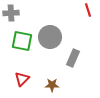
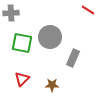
red line: rotated 40 degrees counterclockwise
green square: moved 2 px down
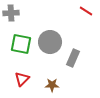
red line: moved 2 px left, 1 px down
gray circle: moved 5 px down
green square: moved 1 px left, 1 px down
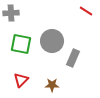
gray circle: moved 2 px right, 1 px up
red triangle: moved 1 px left, 1 px down
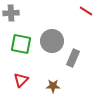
brown star: moved 1 px right, 1 px down
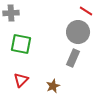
gray circle: moved 26 px right, 9 px up
brown star: rotated 24 degrees counterclockwise
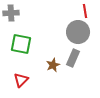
red line: moved 1 px left; rotated 48 degrees clockwise
brown star: moved 21 px up
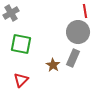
gray cross: rotated 28 degrees counterclockwise
brown star: rotated 16 degrees counterclockwise
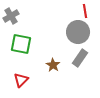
gray cross: moved 3 px down
gray rectangle: moved 7 px right; rotated 12 degrees clockwise
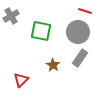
red line: rotated 64 degrees counterclockwise
green square: moved 20 px right, 13 px up
